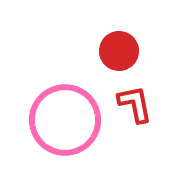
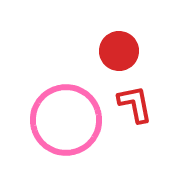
pink circle: moved 1 px right
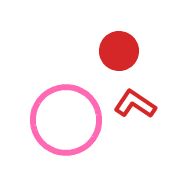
red L-shape: rotated 45 degrees counterclockwise
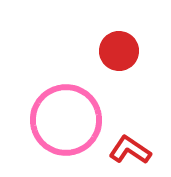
red L-shape: moved 5 px left, 46 px down
